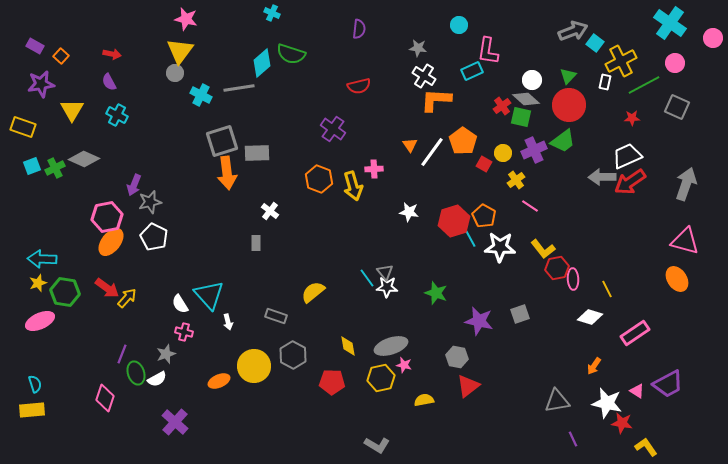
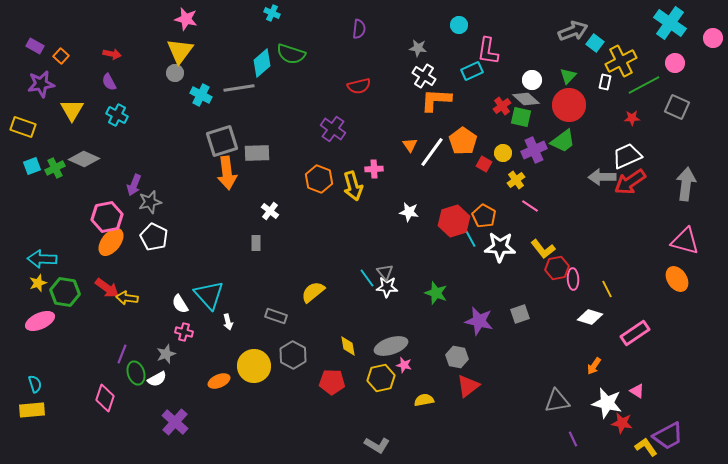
gray arrow at (686, 184): rotated 12 degrees counterclockwise
yellow arrow at (127, 298): rotated 125 degrees counterclockwise
purple trapezoid at (668, 384): moved 52 px down
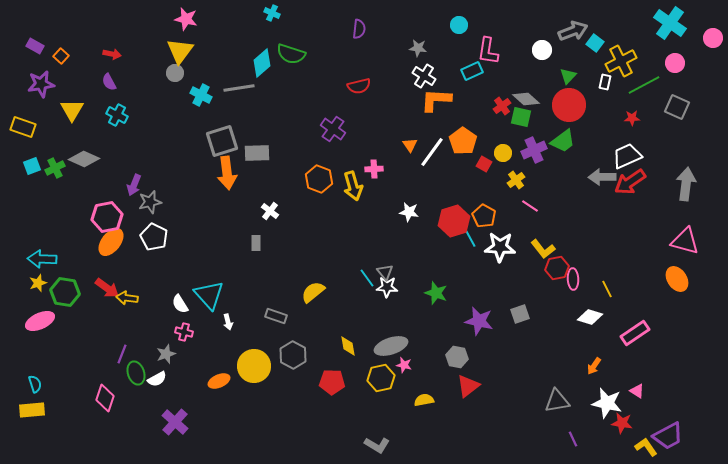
white circle at (532, 80): moved 10 px right, 30 px up
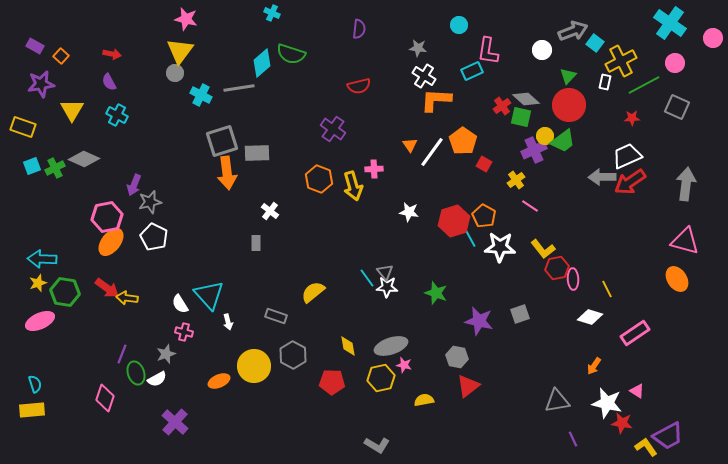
yellow circle at (503, 153): moved 42 px right, 17 px up
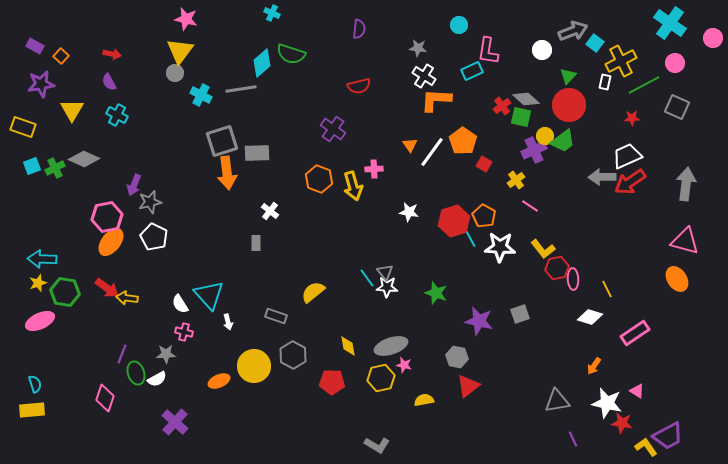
gray line at (239, 88): moved 2 px right, 1 px down
gray star at (166, 354): rotated 18 degrees clockwise
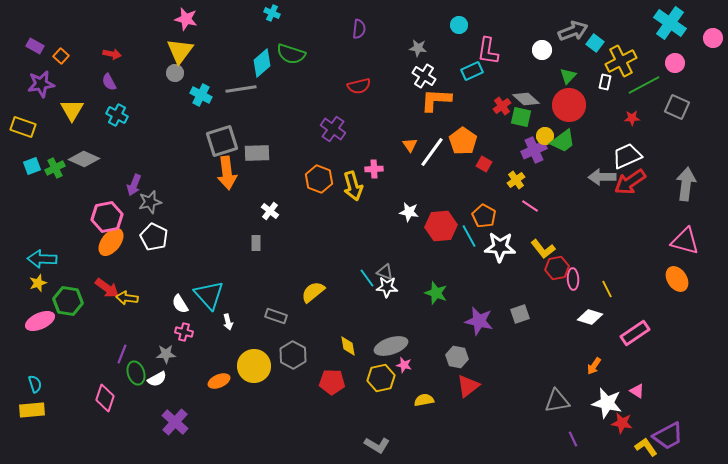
red hexagon at (454, 221): moved 13 px left, 5 px down; rotated 12 degrees clockwise
gray triangle at (385, 272): rotated 30 degrees counterclockwise
green hexagon at (65, 292): moved 3 px right, 9 px down
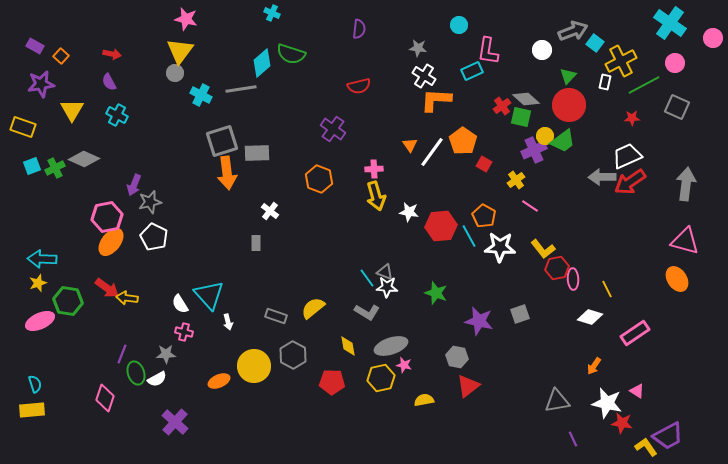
yellow arrow at (353, 186): moved 23 px right, 10 px down
yellow semicircle at (313, 292): moved 16 px down
gray L-shape at (377, 445): moved 10 px left, 133 px up
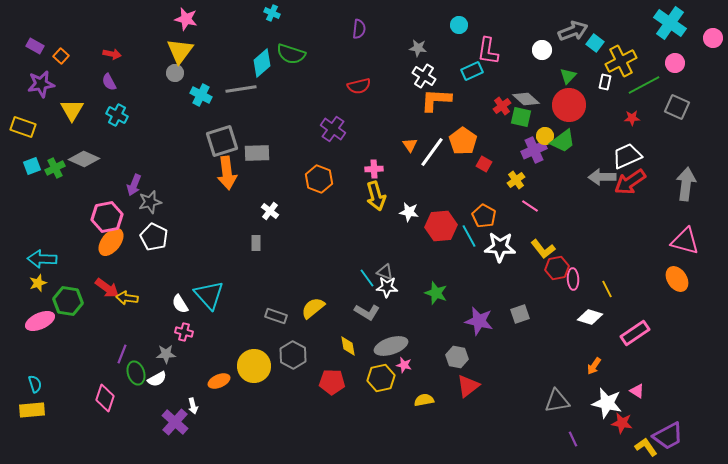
white arrow at (228, 322): moved 35 px left, 84 px down
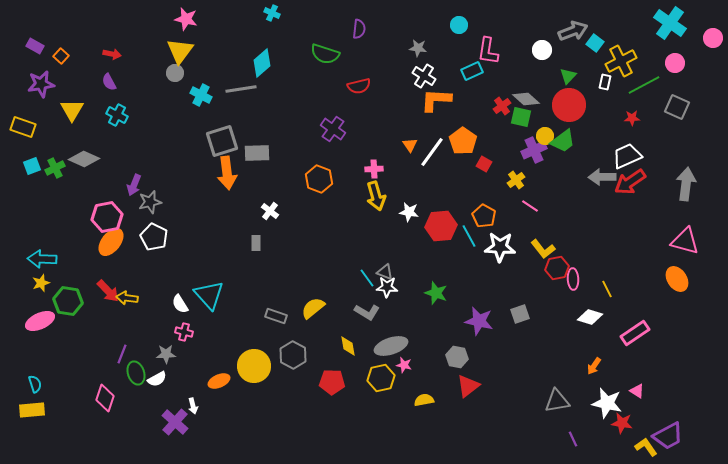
green semicircle at (291, 54): moved 34 px right
yellow star at (38, 283): moved 3 px right
red arrow at (107, 288): moved 1 px right, 3 px down; rotated 10 degrees clockwise
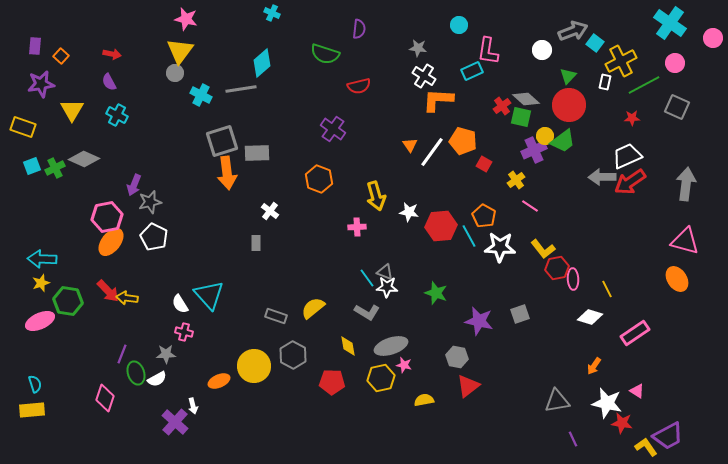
purple rectangle at (35, 46): rotated 66 degrees clockwise
orange L-shape at (436, 100): moved 2 px right
orange pentagon at (463, 141): rotated 20 degrees counterclockwise
pink cross at (374, 169): moved 17 px left, 58 px down
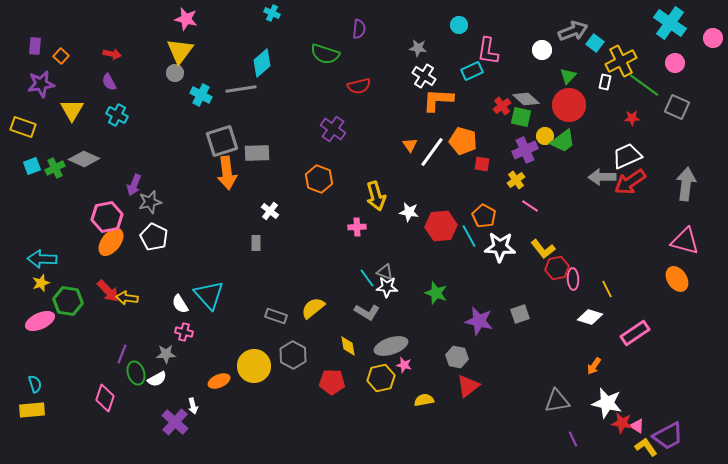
green line at (644, 85): rotated 64 degrees clockwise
purple cross at (534, 150): moved 9 px left
red square at (484, 164): moved 2 px left; rotated 21 degrees counterclockwise
pink triangle at (637, 391): moved 35 px down
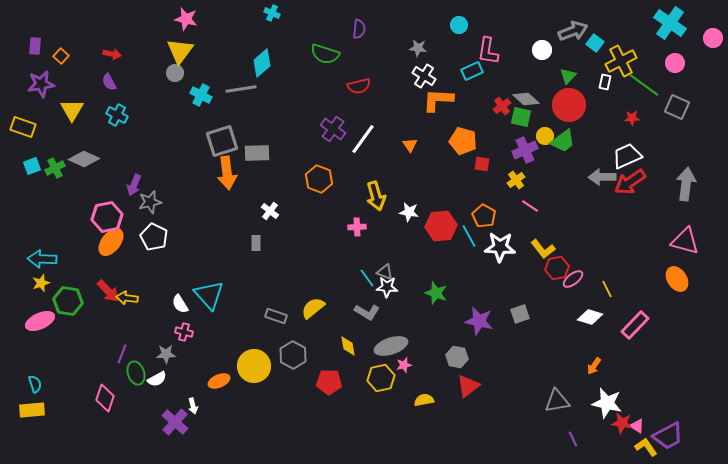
white line at (432, 152): moved 69 px left, 13 px up
pink ellipse at (573, 279): rotated 55 degrees clockwise
pink rectangle at (635, 333): moved 8 px up; rotated 12 degrees counterclockwise
pink star at (404, 365): rotated 28 degrees counterclockwise
red pentagon at (332, 382): moved 3 px left
